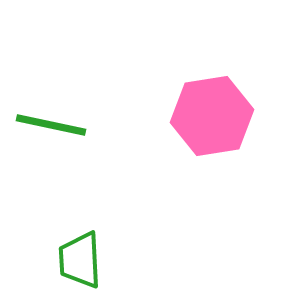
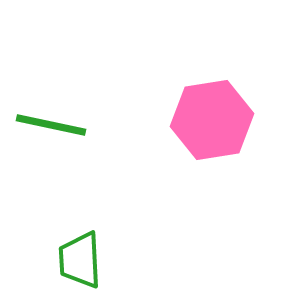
pink hexagon: moved 4 px down
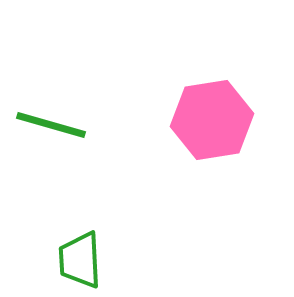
green line: rotated 4 degrees clockwise
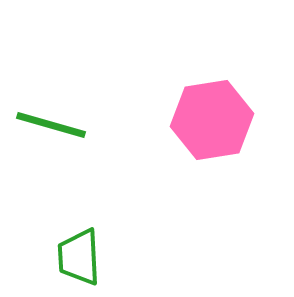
green trapezoid: moved 1 px left, 3 px up
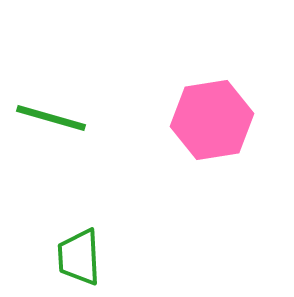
green line: moved 7 px up
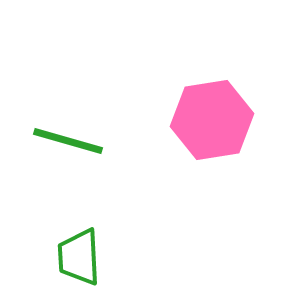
green line: moved 17 px right, 23 px down
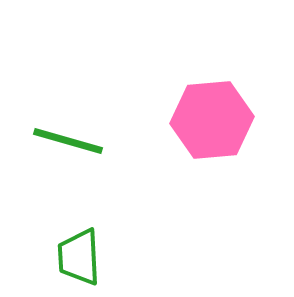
pink hexagon: rotated 4 degrees clockwise
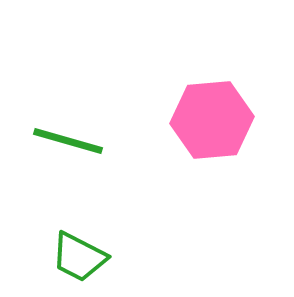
green trapezoid: rotated 60 degrees counterclockwise
